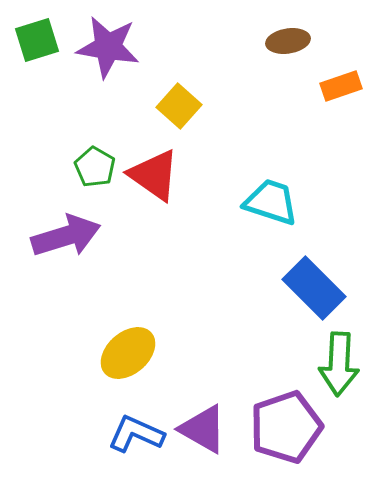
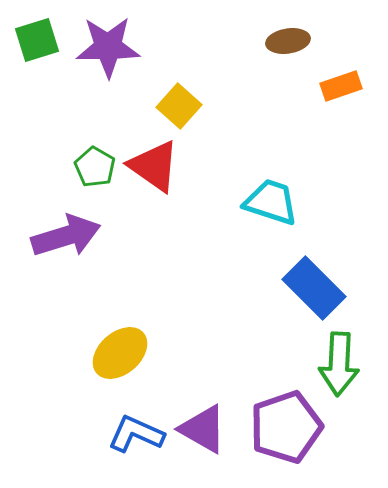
purple star: rotated 10 degrees counterclockwise
red triangle: moved 9 px up
yellow ellipse: moved 8 px left
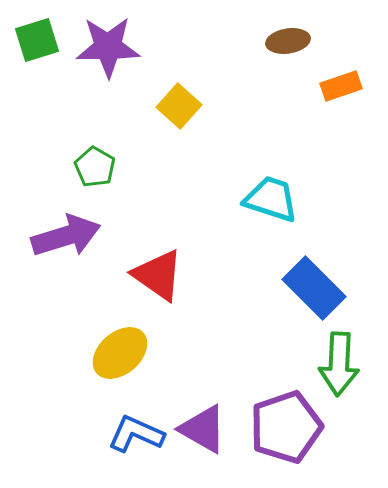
red triangle: moved 4 px right, 109 px down
cyan trapezoid: moved 3 px up
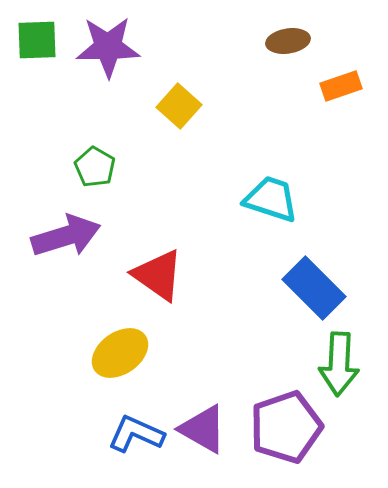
green square: rotated 15 degrees clockwise
yellow ellipse: rotated 6 degrees clockwise
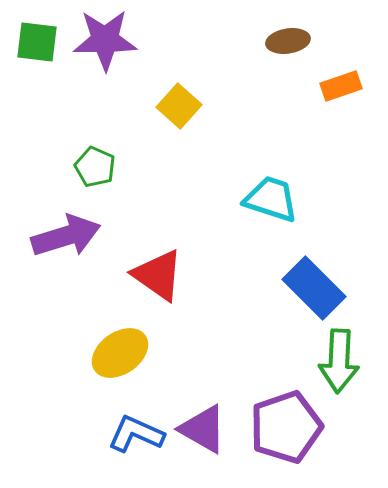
green square: moved 2 px down; rotated 9 degrees clockwise
purple star: moved 3 px left, 7 px up
green pentagon: rotated 6 degrees counterclockwise
green arrow: moved 3 px up
